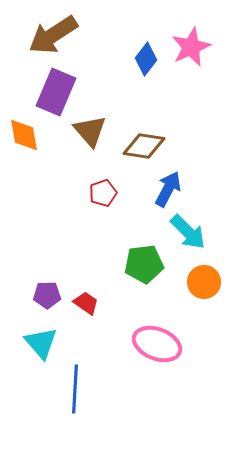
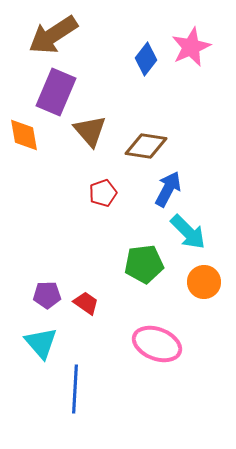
brown diamond: moved 2 px right
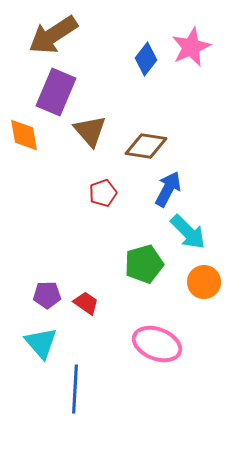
green pentagon: rotated 9 degrees counterclockwise
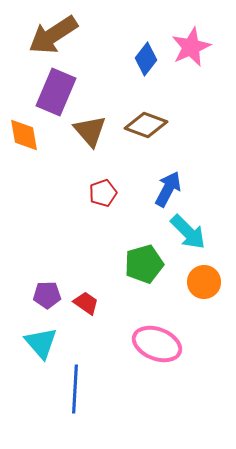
brown diamond: moved 21 px up; rotated 12 degrees clockwise
